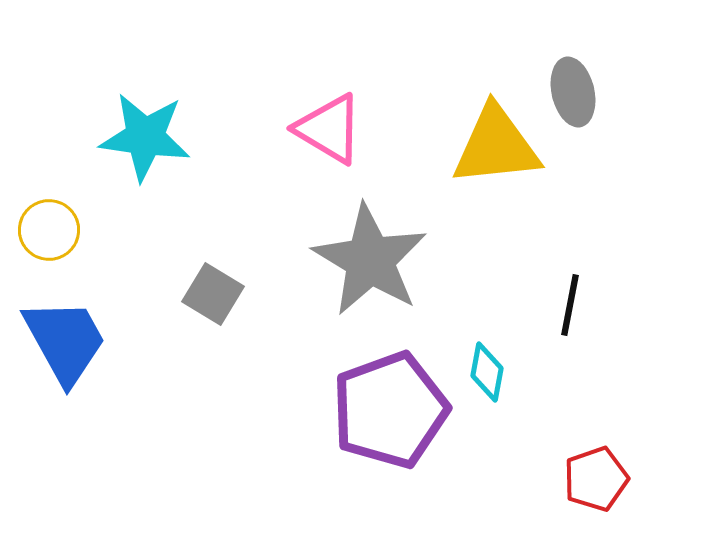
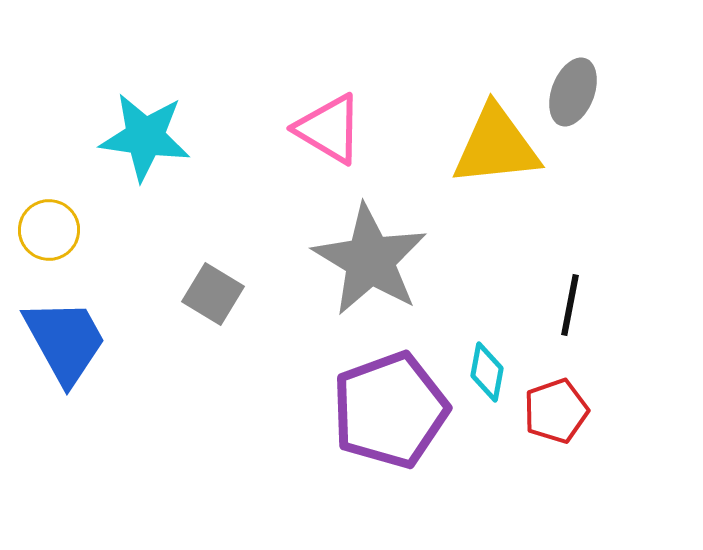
gray ellipse: rotated 34 degrees clockwise
red pentagon: moved 40 px left, 68 px up
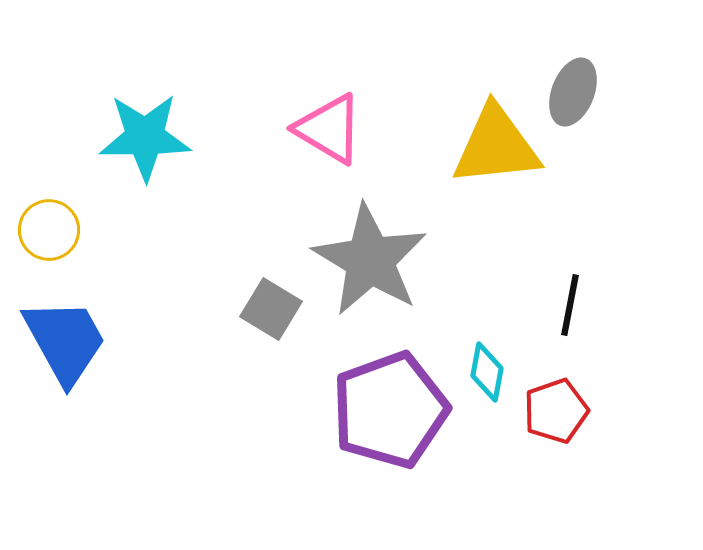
cyan star: rotated 8 degrees counterclockwise
gray square: moved 58 px right, 15 px down
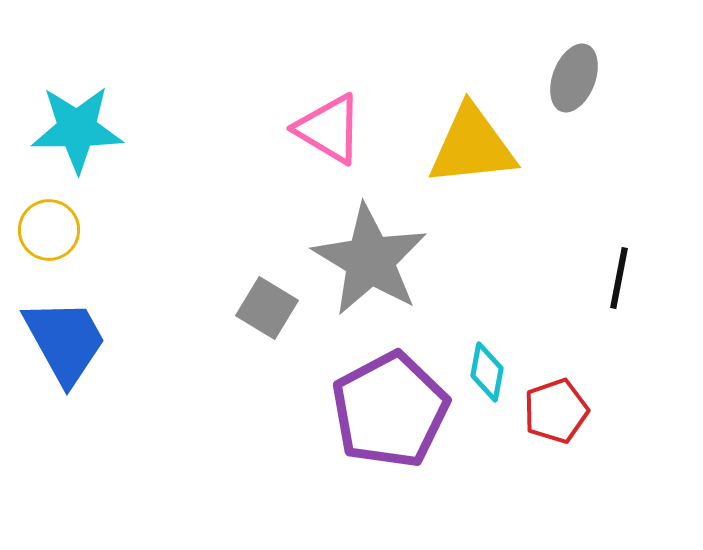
gray ellipse: moved 1 px right, 14 px up
cyan star: moved 68 px left, 8 px up
yellow triangle: moved 24 px left
black line: moved 49 px right, 27 px up
gray square: moved 4 px left, 1 px up
purple pentagon: rotated 8 degrees counterclockwise
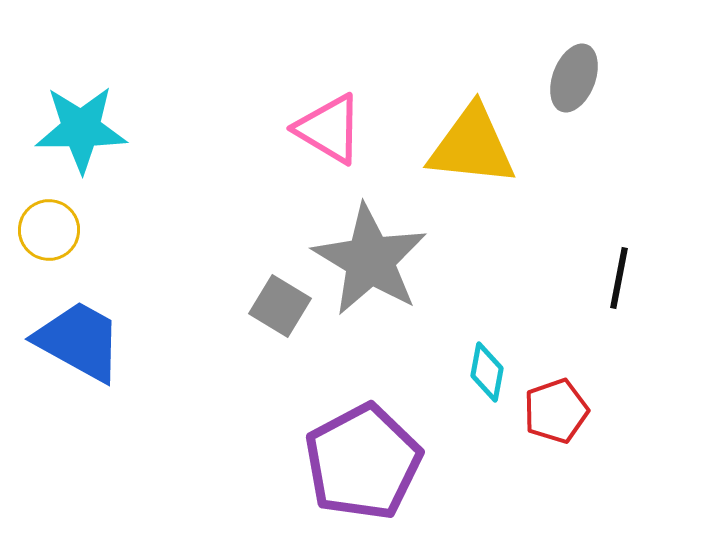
cyan star: moved 4 px right
yellow triangle: rotated 12 degrees clockwise
gray square: moved 13 px right, 2 px up
blue trapezoid: moved 14 px right; rotated 32 degrees counterclockwise
purple pentagon: moved 27 px left, 52 px down
